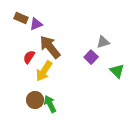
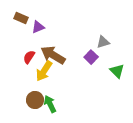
purple triangle: moved 2 px right, 3 px down
brown arrow: moved 3 px right, 8 px down; rotated 20 degrees counterclockwise
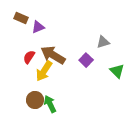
purple square: moved 5 px left, 3 px down
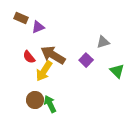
red semicircle: rotated 72 degrees counterclockwise
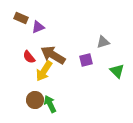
purple square: rotated 32 degrees clockwise
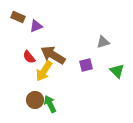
brown rectangle: moved 3 px left, 1 px up
purple triangle: moved 2 px left, 1 px up
purple square: moved 5 px down
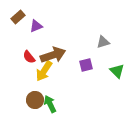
brown rectangle: rotated 64 degrees counterclockwise
brown arrow: rotated 130 degrees clockwise
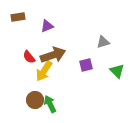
brown rectangle: rotated 32 degrees clockwise
purple triangle: moved 11 px right
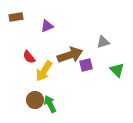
brown rectangle: moved 2 px left
brown arrow: moved 17 px right
green triangle: moved 1 px up
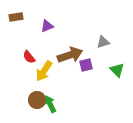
brown circle: moved 2 px right
